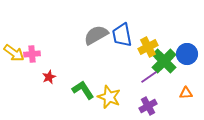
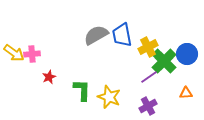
green L-shape: moved 1 px left; rotated 35 degrees clockwise
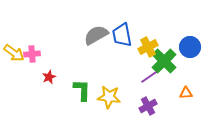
blue circle: moved 3 px right, 7 px up
yellow star: rotated 15 degrees counterclockwise
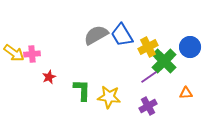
blue trapezoid: rotated 20 degrees counterclockwise
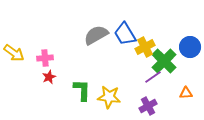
blue trapezoid: moved 3 px right, 1 px up
yellow cross: moved 3 px left
pink cross: moved 13 px right, 4 px down
purple line: moved 4 px right
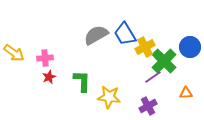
green L-shape: moved 9 px up
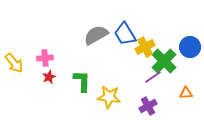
yellow arrow: moved 10 px down; rotated 15 degrees clockwise
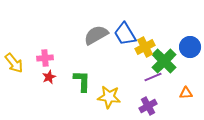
purple line: rotated 12 degrees clockwise
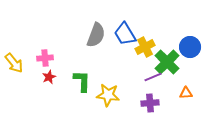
gray semicircle: rotated 140 degrees clockwise
green cross: moved 3 px right, 1 px down
yellow star: moved 1 px left, 2 px up
purple cross: moved 2 px right, 3 px up; rotated 24 degrees clockwise
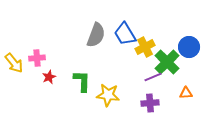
blue circle: moved 1 px left
pink cross: moved 8 px left
